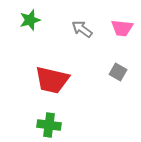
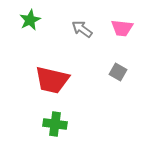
green star: rotated 10 degrees counterclockwise
green cross: moved 6 px right, 1 px up
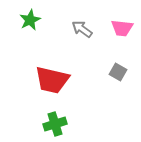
green cross: rotated 25 degrees counterclockwise
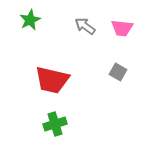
gray arrow: moved 3 px right, 3 px up
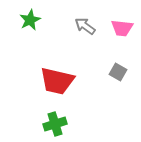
red trapezoid: moved 5 px right, 1 px down
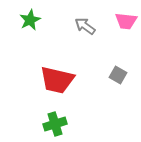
pink trapezoid: moved 4 px right, 7 px up
gray square: moved 3 px down
red trapezoid: moved 1 px up
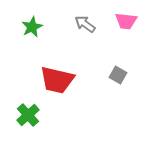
green star: moved 2 px right, 7 px down
gray arrow: moved 2 px up
green cross: moved 27 px left, 9 px up; rotated 25 degrees counterclockwise
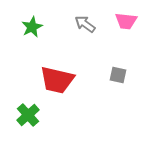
gray square: rotated 18 degrees counterclockwise
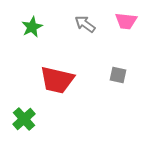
green cross: moved 4 px left, 4 px down
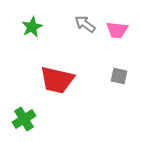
pink trapezoid: moved 9 px left, 9 px down
gray square: moved 1 px right, 1 px down
green cross: rotated 10 degrees clockwise
